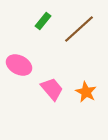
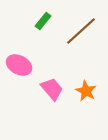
brown line: moved 2 px right, 2 px down
orange star: moved 1 px up
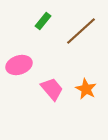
pink ellipse: rotated 45 degrees counterclockwise
orange star: moved 2 px up
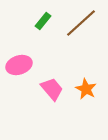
brown line: moved 8 px up
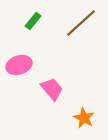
green rectangle: moved 10 px left
orange star: moved 2 px left, 29 px down
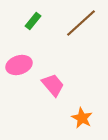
pink trapezoid: moved 1 px right, 4 px up
orange star: moved 2 px left
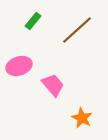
brown line: moved 4 px left, 7 px down
pink ellipse: moved 1 px down
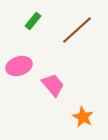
orange star: moved 1 px right, 1 px up
